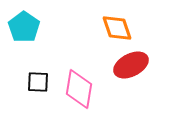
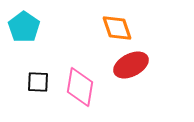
pink diamond: moved 1 px right, 2 px up
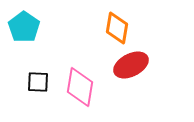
orange diamond: rotated 28 degrees clockwise
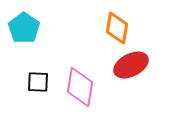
cyan pentagon: moved 1 px down
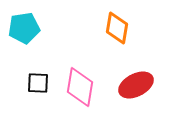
cyan pentagon: rotated 28 degrees clockwise
red ellipse: moved 5 px right, 20 px down
black square: moved 1 px down
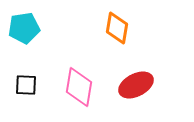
black square: moved 12 px left, 2 px down
pink diamond: moved 1 px left
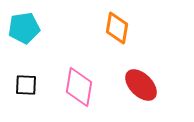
red ellipse: moved 5 px right; rotated 72 degrees clockwise
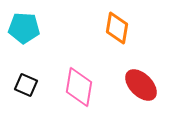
cyan pentagon: rotated 12 degrees clockwise
black square: rotated 20 degrees clockwise
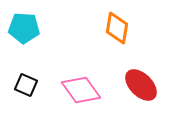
pink diamond: moved 2 px right, 3 px down; rotated 45 degrees counterclockwise
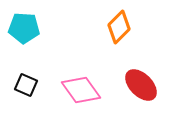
orange diamond: moved 2 px right, 1 px up; rotated 36 degrees clockwise
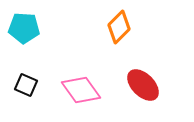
red ellipse: moved 2 px right
